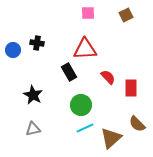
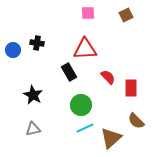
brown semicircle: moved 1 px left, 3 px up
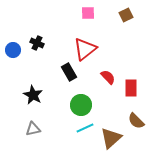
black cross: rotated 16 degrees clockwise
red triangle: rotated 35 degrees counterclockwise
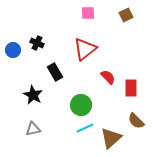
black rectangle: moved 14 px left
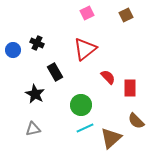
pink square: moved 1 px left; rotated 24 degrees counterclockwise
red rectangle: moved 1 px left
black star: moved 2 px right, 1 px up
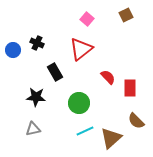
pink square: moved 6 px down; rotated 24 degrees counterclockwise
red triangle: moved 4 px left
black star: moved 1 px right, 3 px down; rotated 24 degrees counterclockwise
green circle: moved 2 px left, 2 px up
cyan line: moved 3 px down
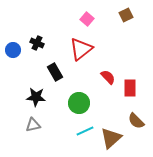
gray triangle: moved 4 px up
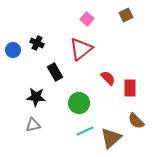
red semicircle: moved 1 px down
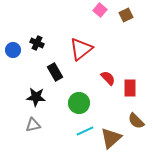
pink square: moved 13 px right, 9 px up
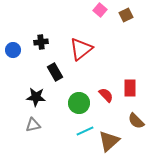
black cross: moved 4 px right, 1 px up; rotated 32 degrees counterclockwise
red semicircle: moved 2 px left, 17 px down
brown triangle: moved 2 px left, 3 px down
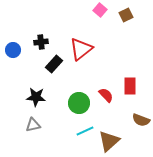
black rectangle: moved 1 px left, 8 px up; rotated 72 degrees clockwise
red rectangle: moved 2 px up
brown semicircle: moved 5 px right, 1 px up; rotated 24 degrees counterclockwise
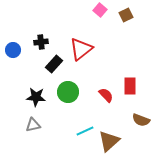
green circle: moved 11 px left, 11 px up
